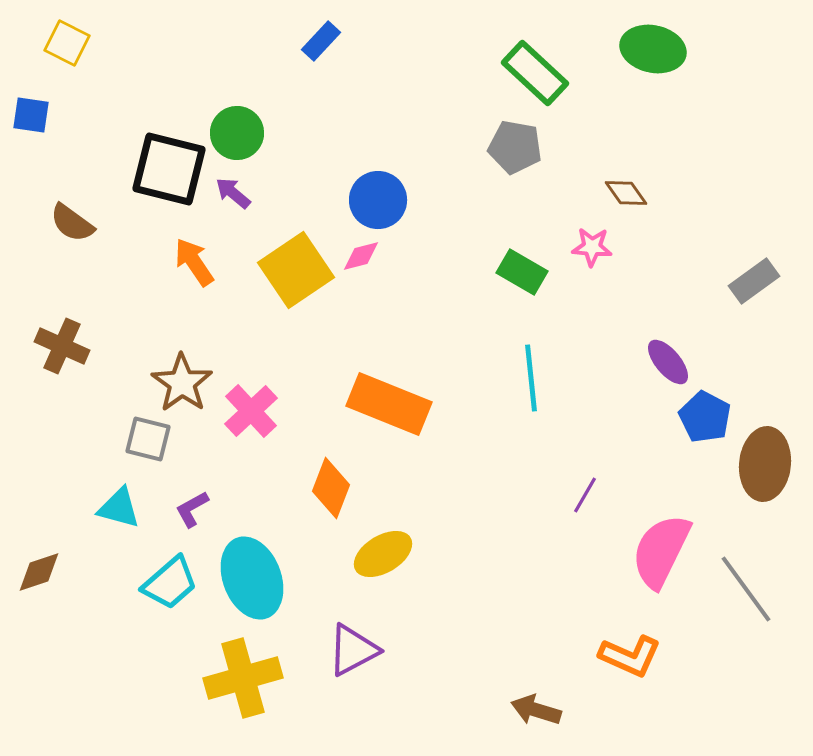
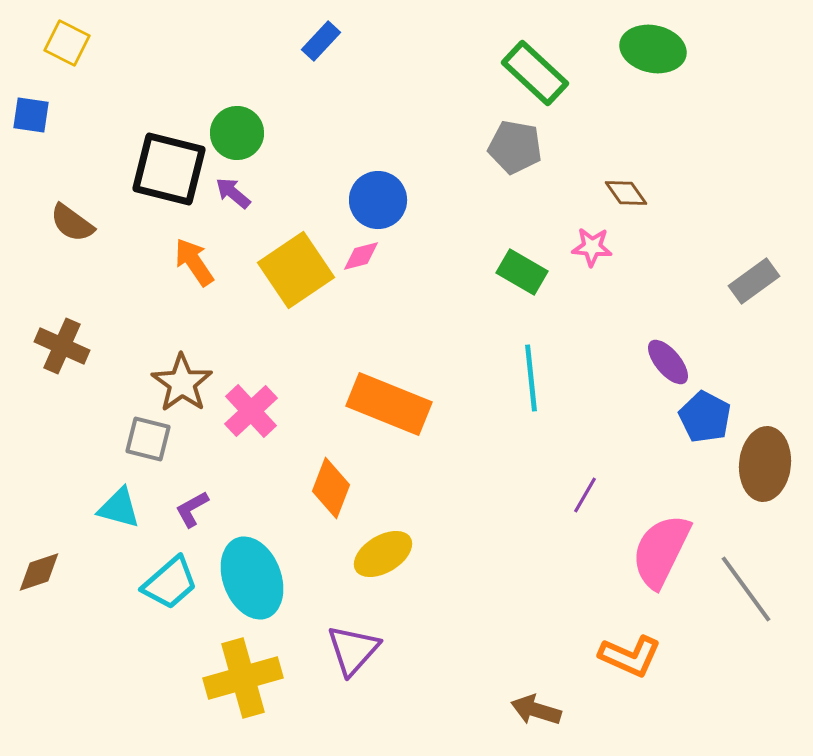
purple triangle at (353, 650): rotated 20 degrees counterclockwise
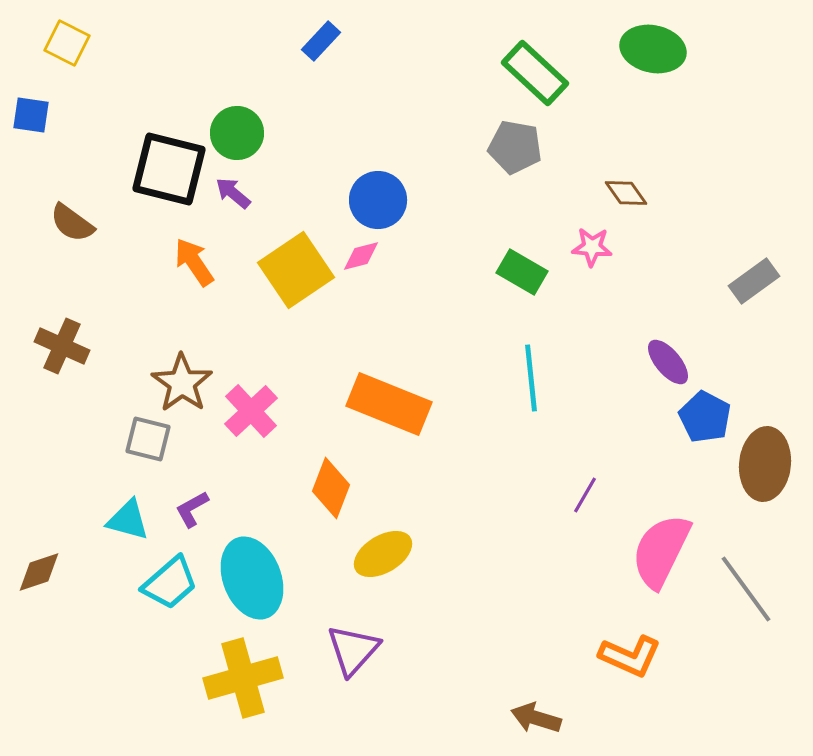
cyan triangle at (119, 508): moved 9 px right, 12 px down
brown arrow at (536, 710): moved 8 px down
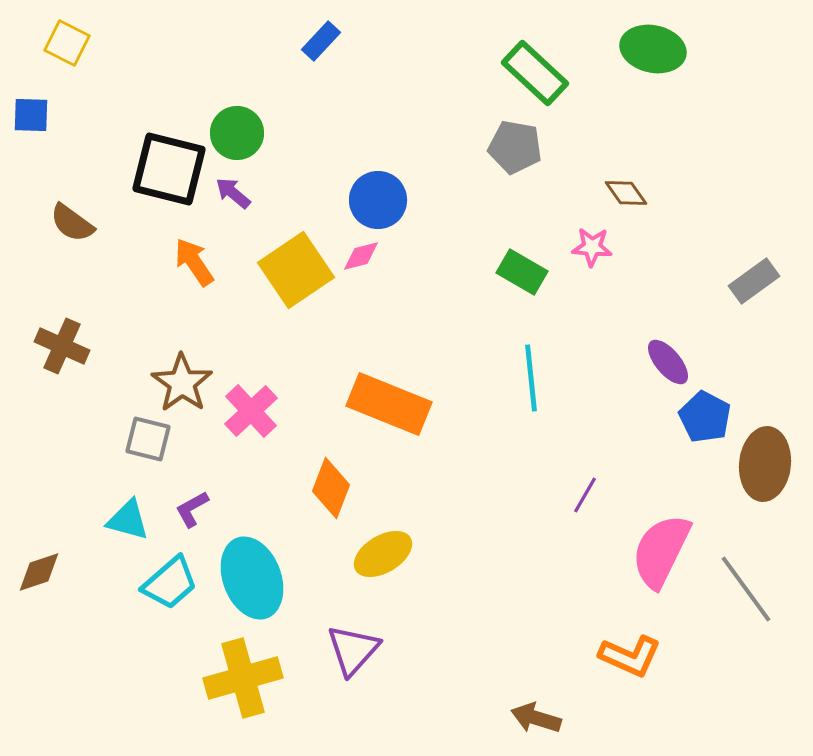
blue square at (31, 115): rotated 6 degrees counterclockwise
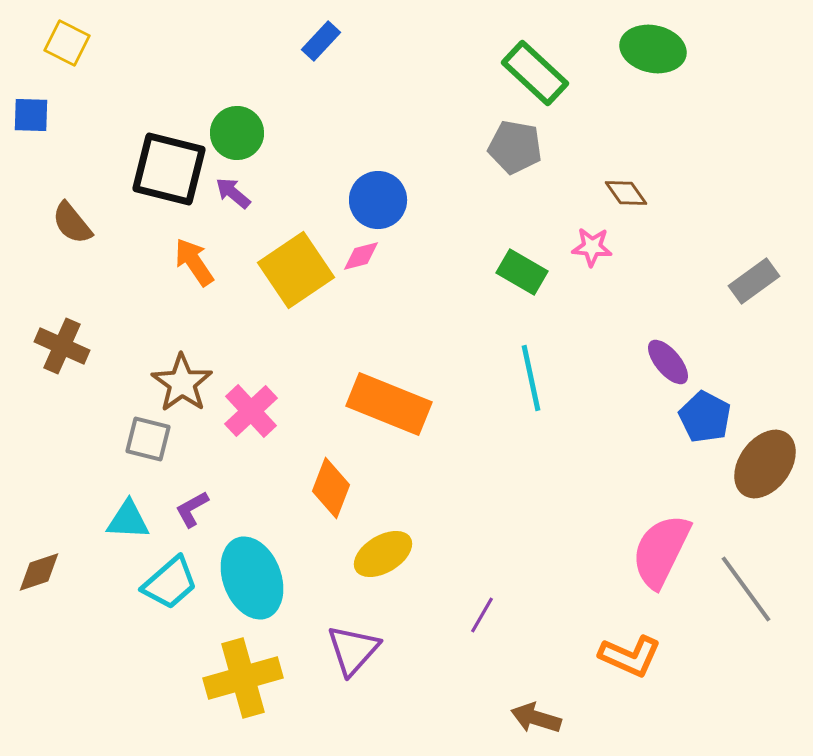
brown semicircle at (72, 223): rotated 15 degrees clockwise
cyan line at (531, 378): rotated 6 degrees counterclockwise
brown ellipse at (765, 464): rotated 30 degrees clockwise
purple line at (585, 495): moved 103 px left, 120 px down
cyan triangle at (128, 520): rotated 12 degrees counterclockwise
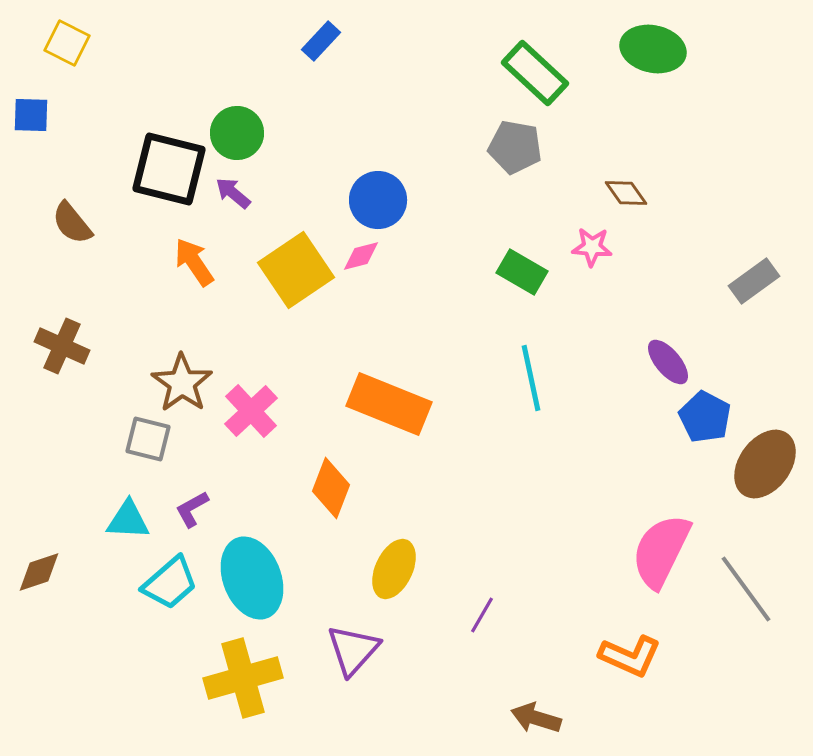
yellow ellipse at (383, 554): moved 11 px right, 15 px down; rotated 34 degrees counterclockwise
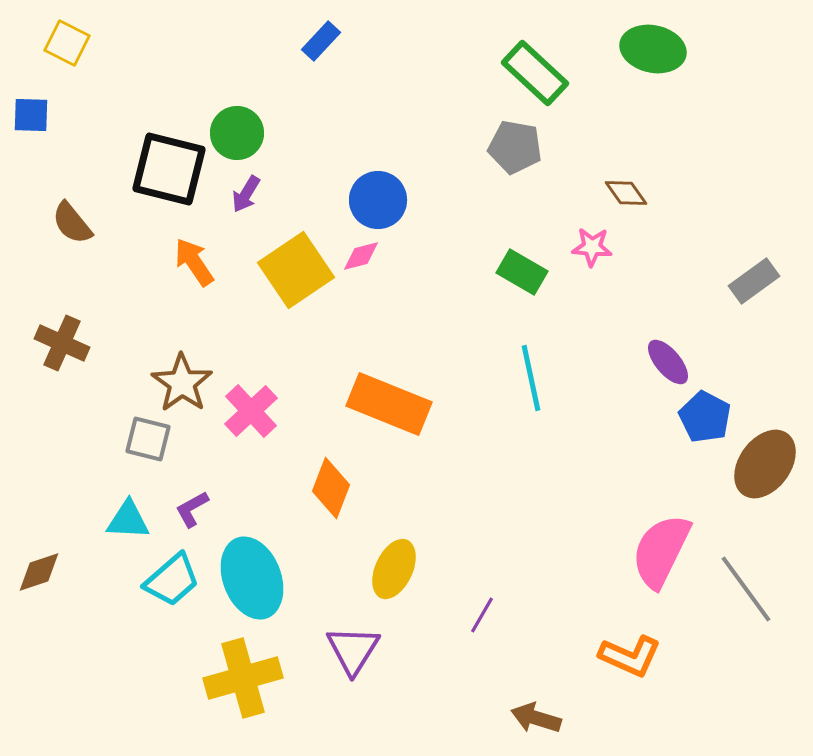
purple arrow at (233, 193): moved 13 px right, 1 px down; rotated 99 degrees counterclockwise
brown cross at (62, 346): moved 3 px up
cyan trapezoid at (170, 583): moved 2 px right, 3 px up
purple triangle at (353, 650): rotated 10 degrees counterclockwise
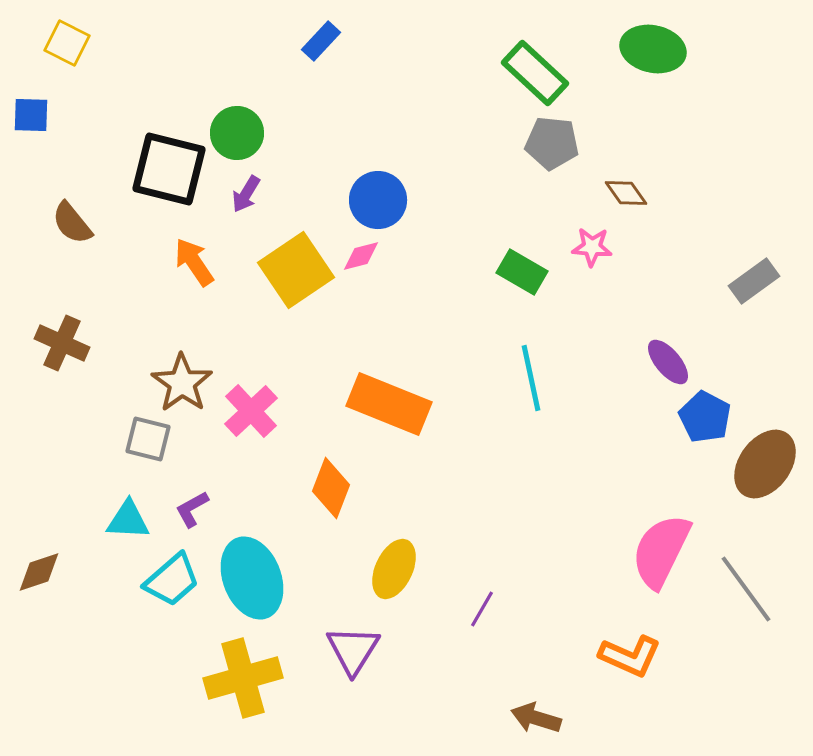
gray pentagon at (515, 147): moved 37 px right, 4 px up; rotated 4 degrees counterclockwise
purple line at (482, 615): moved 6 px up
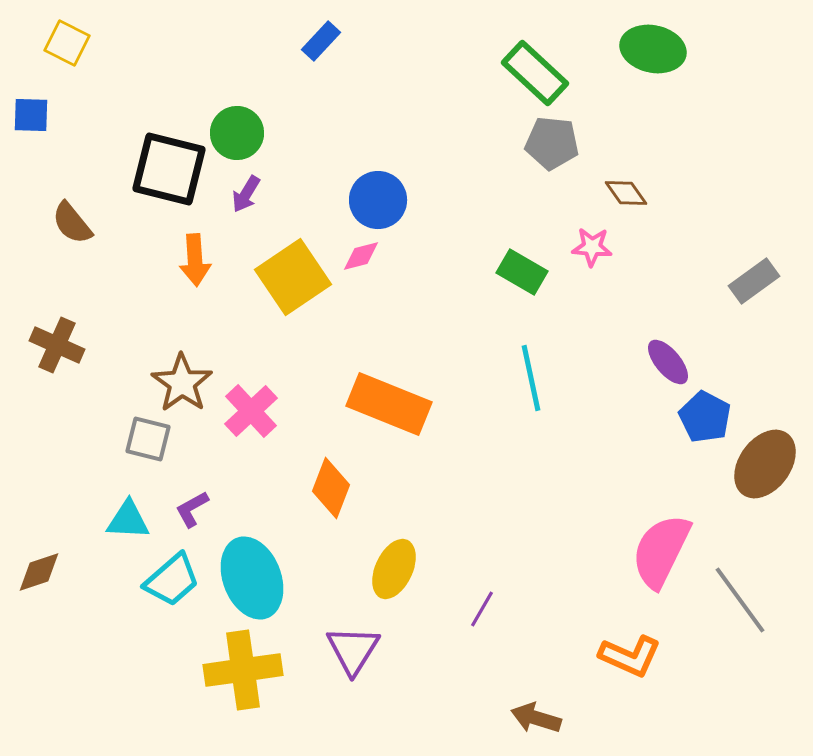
orange arrow at (194, 262): moved 1 px right, 2 px up; rotated 150 degrees counterclockwise
yellow square at (296, 270): moved 3 px left, 7 px down
brown cross at (62, 343): moved 5 px left, 2 px down
gray line at (746, 589): moved 6 px left, 11 px down
yellow cross at (243, 678): moved 8 px up; rotated 8 degrees clockwise
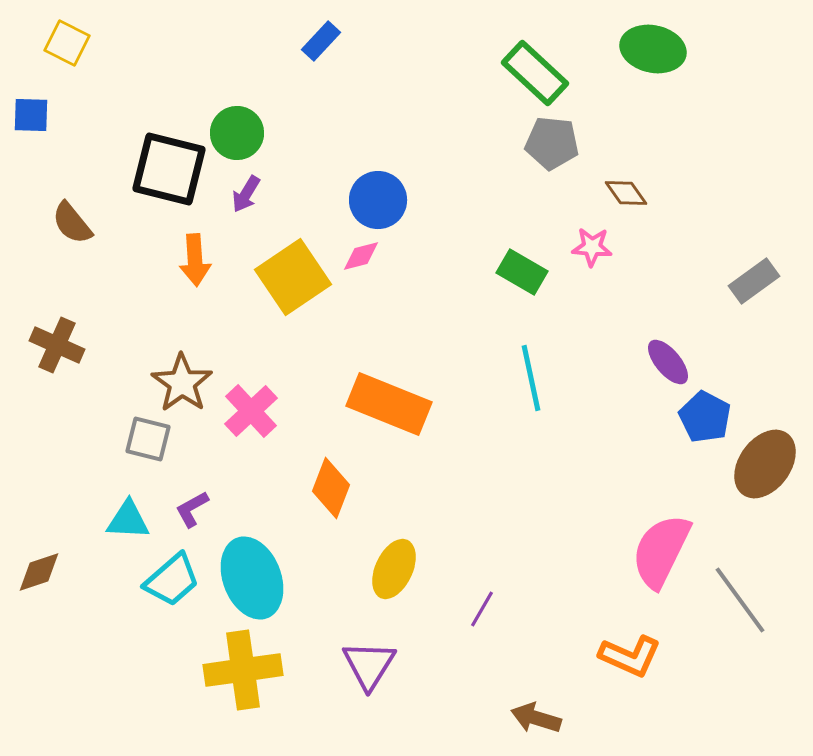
purple triangle at (353, 650): moved 16 px right, 15 px down
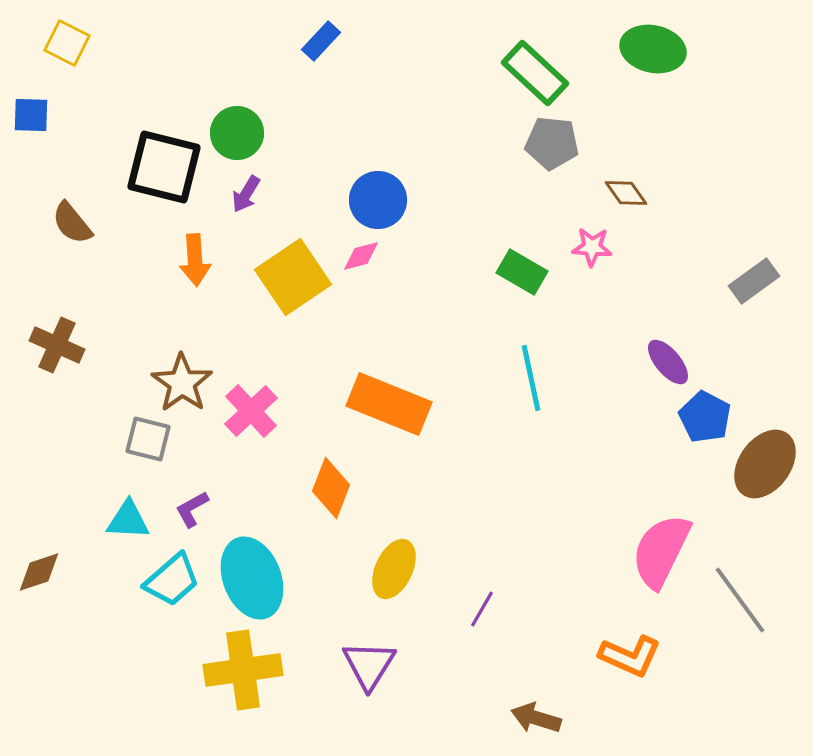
black square at (169, 169): moved 5 px left, 2 px up
